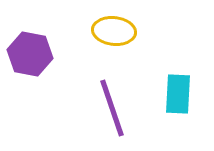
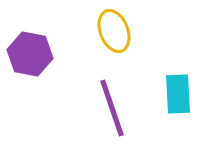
yellow ellipse: rotated 63 degrees clockwise
cyan rectangle: rotated 6 degrees counterclockwise
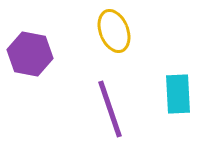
purple line: moved 2 px left, 1 px down
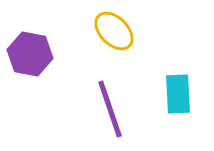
yellow ellipse: rotated 24 degrees counterclockwise
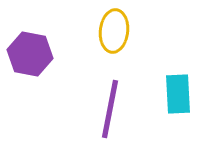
yellow ellipse: rotated 51 degrees clockwise
purple line: rotated 30 degrees clockwise
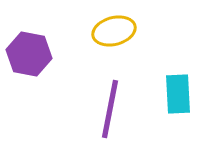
yellow ellipse: rotated 69 degrees clockwise
purple hexagon: moved 1 px left
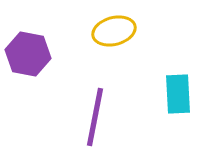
purple hexagon: moved 1 px left
purple line: moved 15 px left, 8 px down
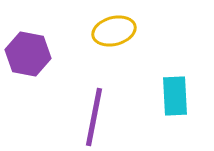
cyan rectangle: moved 3 px left, 2 px down
purple line: moved 1 px left
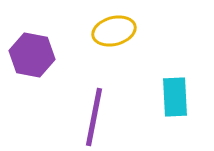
purple hexagon: moved 4 px right, 1 px down
cyan rectangle: moved 1 px down
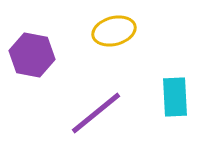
purple line: moved 2 px right, 4 px up; rotated 40 degrees clockwise
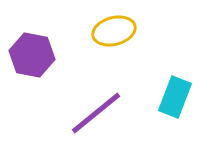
cyan rectangle: rotated 24 degrees clockwise
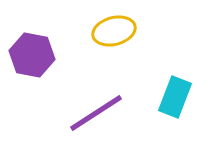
purple line: rotated 6 degrees clockwise
